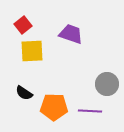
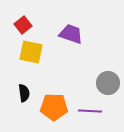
yellow square: moved 1 px left, 1 px down; rotated 15 degrees clockwise
gray circle: moved 1 px right, 1 px up
black semicircle: rotated 132 degrees counterclockwise
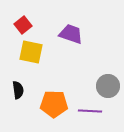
gray circle: moved 3 px down
black semicircle: moved 6 px left, 3 px up
orange pentagon: moved 3 px up
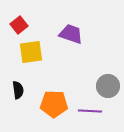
red square: moved 4 px left
yellow square: rotated 20 degrees counterclockwise
